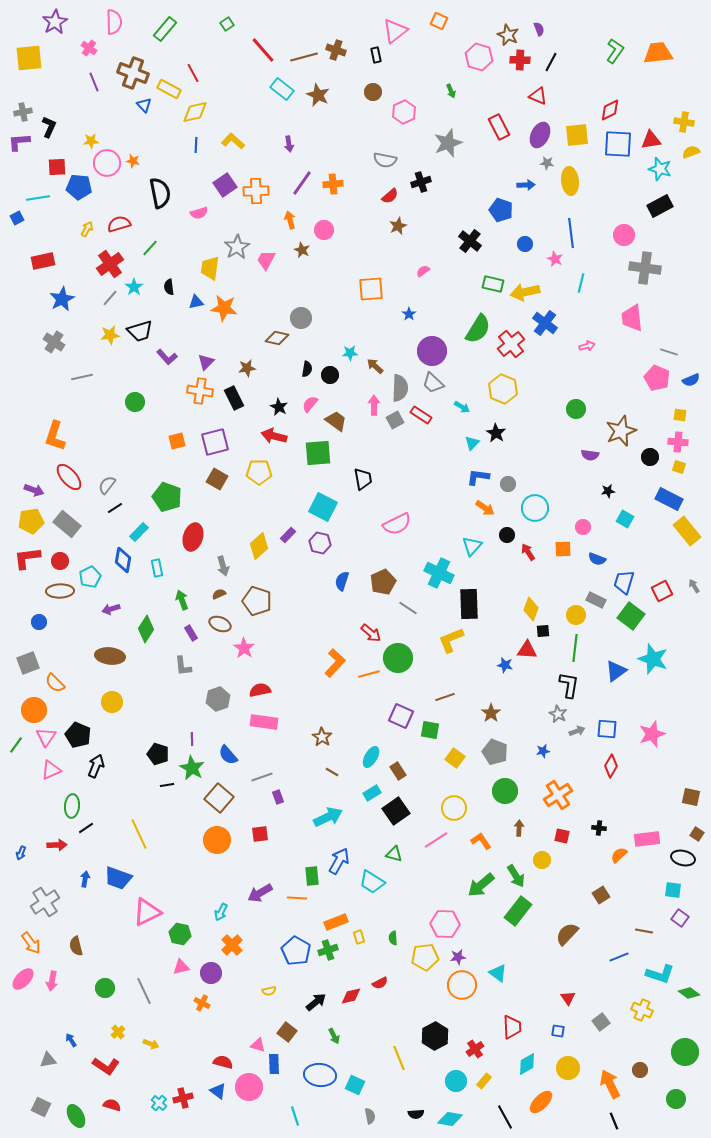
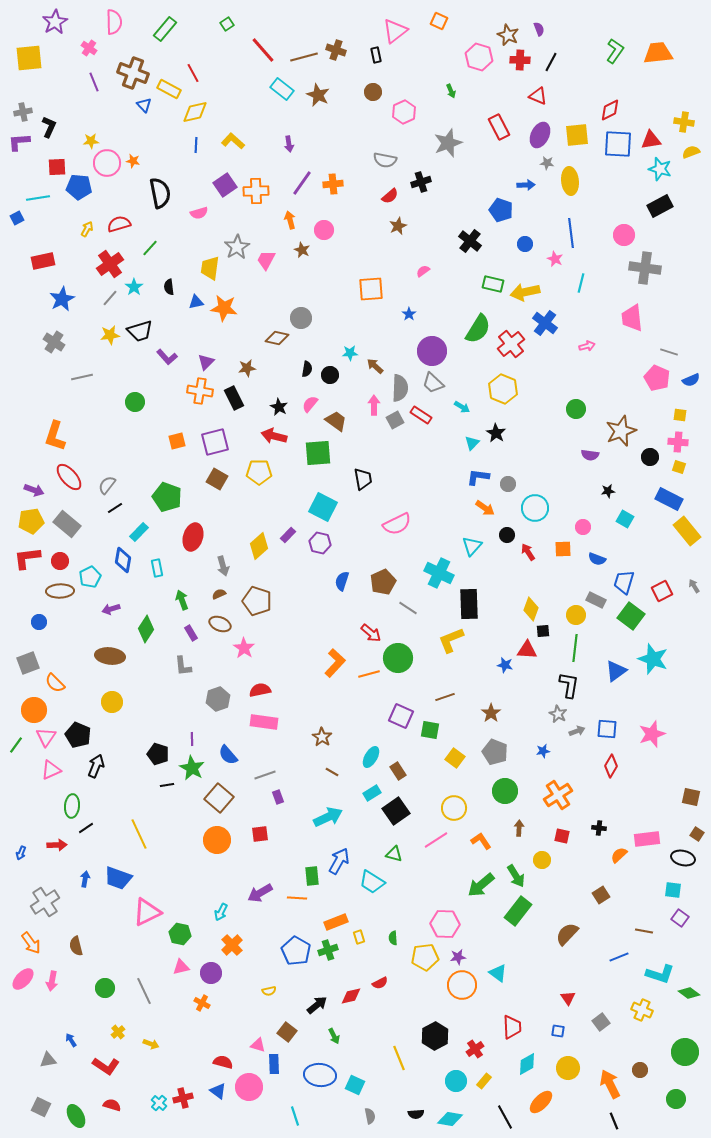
gray line at (262, 777): moved 3 px right, 2 px up
black arrow at (316, 1002): moved 1 px right, 3 px down
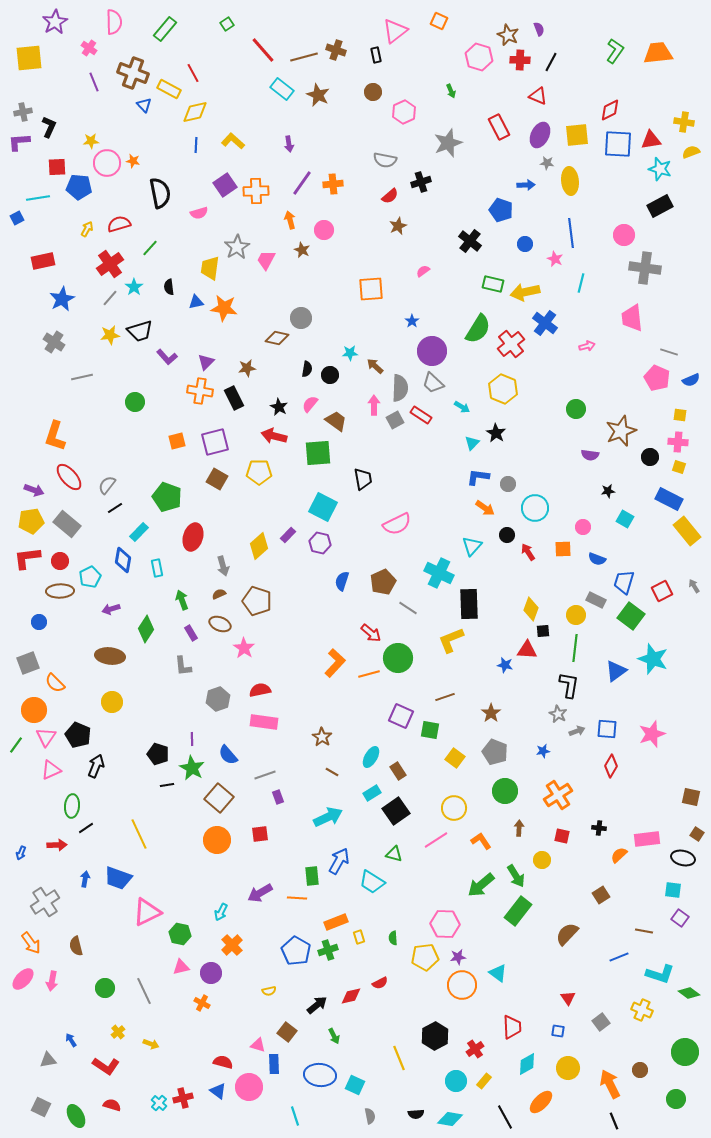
blue star at (409, 314): moved 3 px right, 7 px down
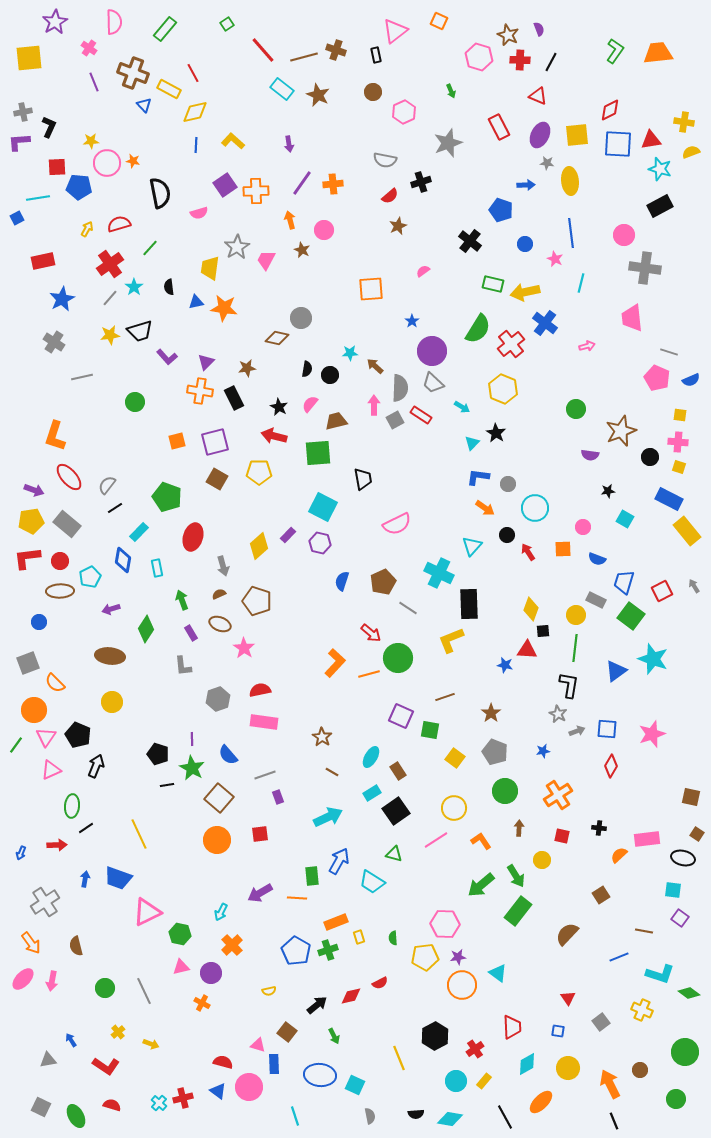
brown trapezoid at (336, 421): rotated 50 degrees counterclockwise
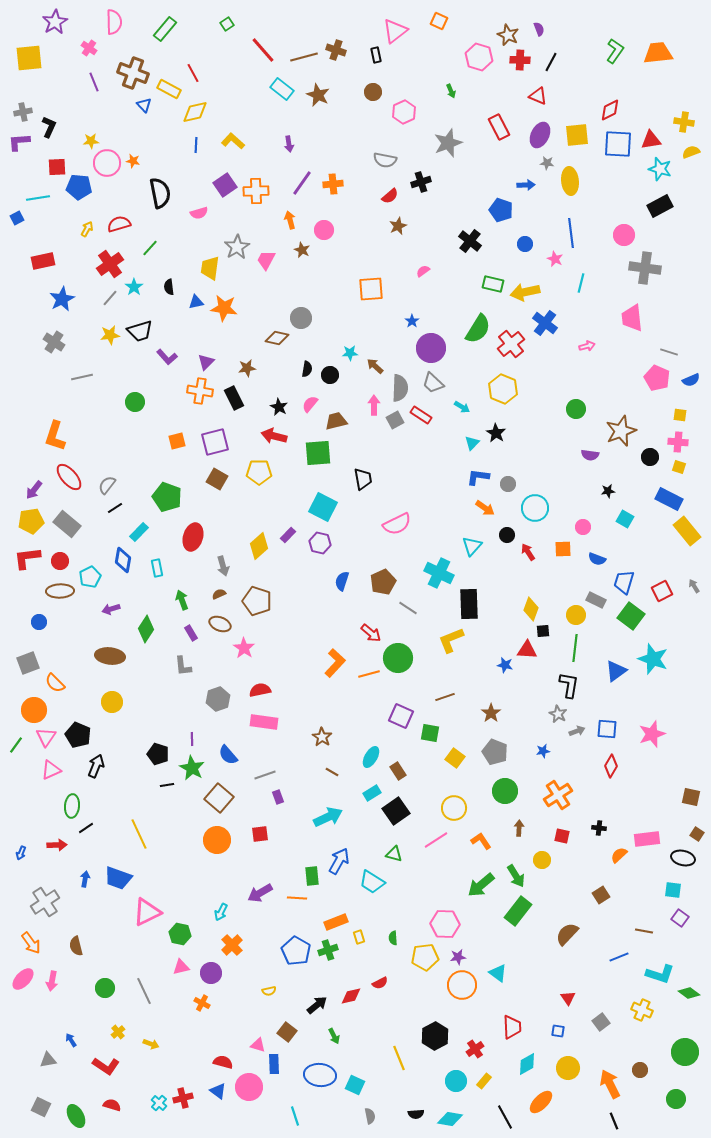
purple circle at (432, 351): moved 1 px left, 3 px up
purple arrow at (34, 490): rotated 108 degrees clockwise
green square at (430, 730): moved 3 px down
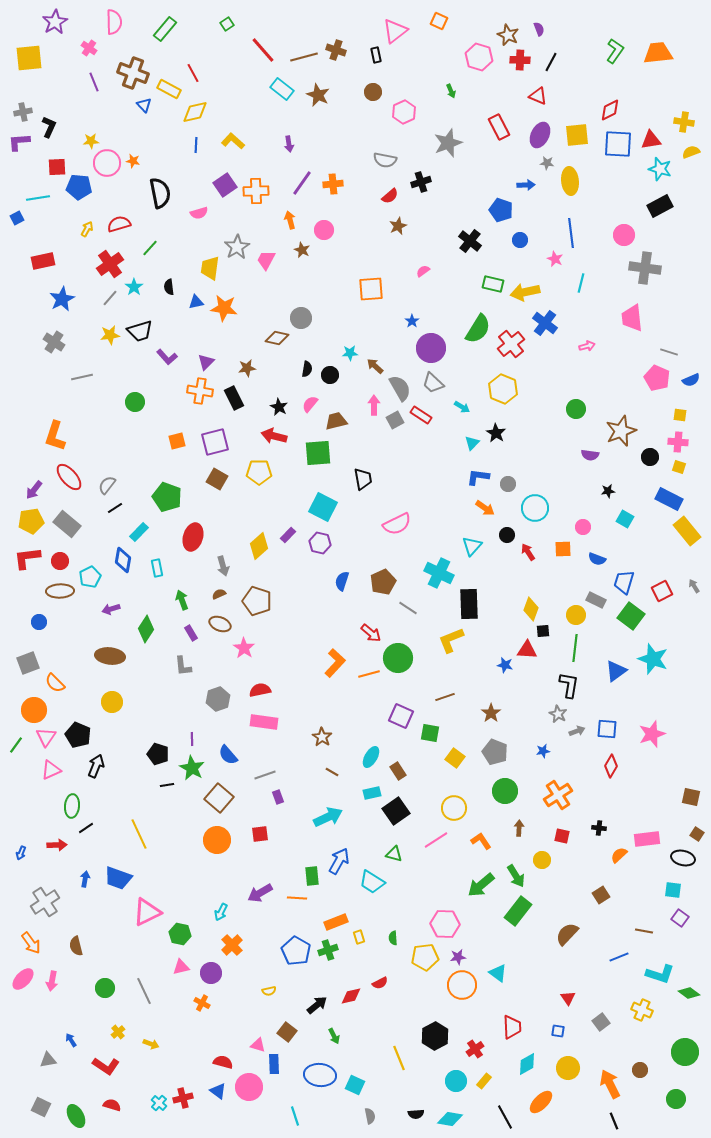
blue circle at (525, 244): moved 5 px left, 4 px up
gray semicircle at (400, 388): rotated 32 degrees counterclockwise
cyan rectangle at (372, 793): rotated 18 degrees clockwise
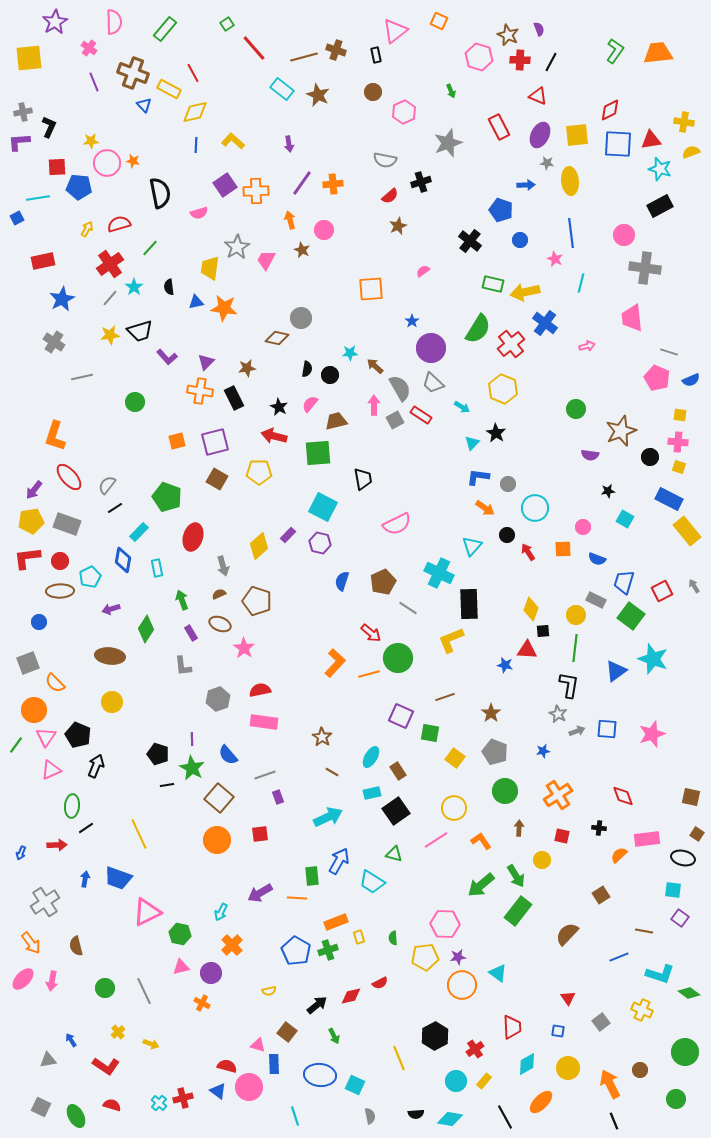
red line at (263, 50): moved 9 px left, 2 px up
gray rectangle at (67, 524): rotated 20 degrees counterclockwise
red diamond at (611, 766): moved 12 px right, 30 px down; rotated 50 degrees counterclockwise
red semicircle at (223, 1062): moved 4 px right, 4 px down
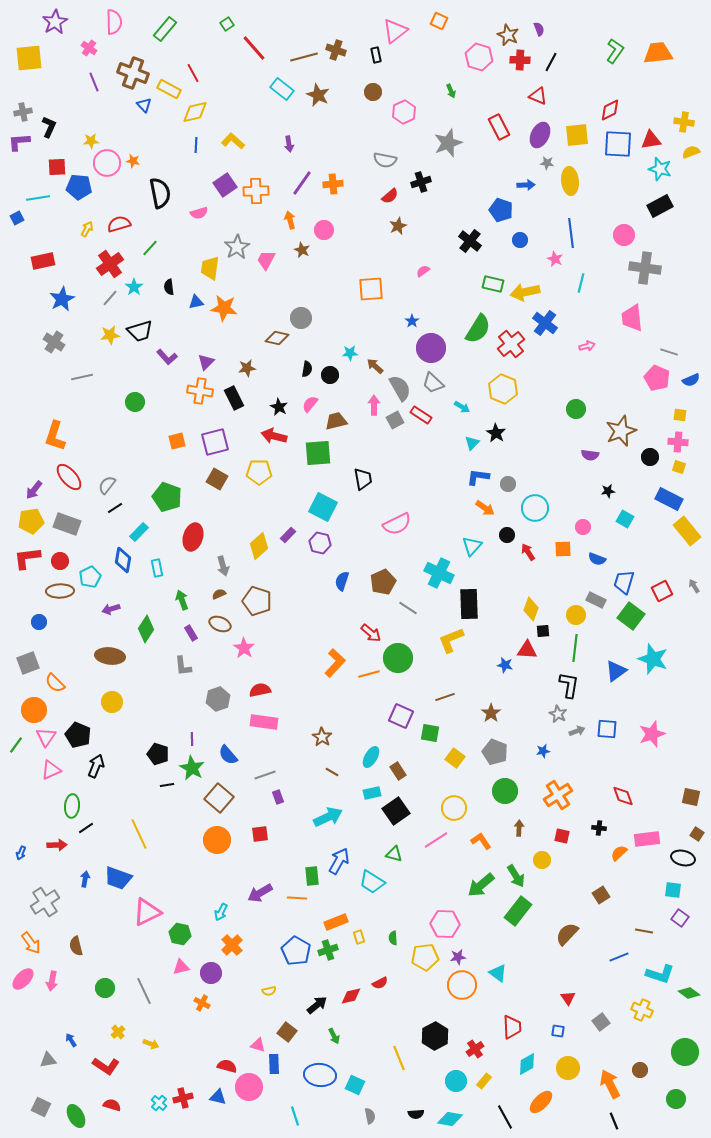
orange semicircle at (619, 855): moved 2 px up
blue triangle at (218, 1091): moved 6 px down; rotated 24 degrees counterclockwise
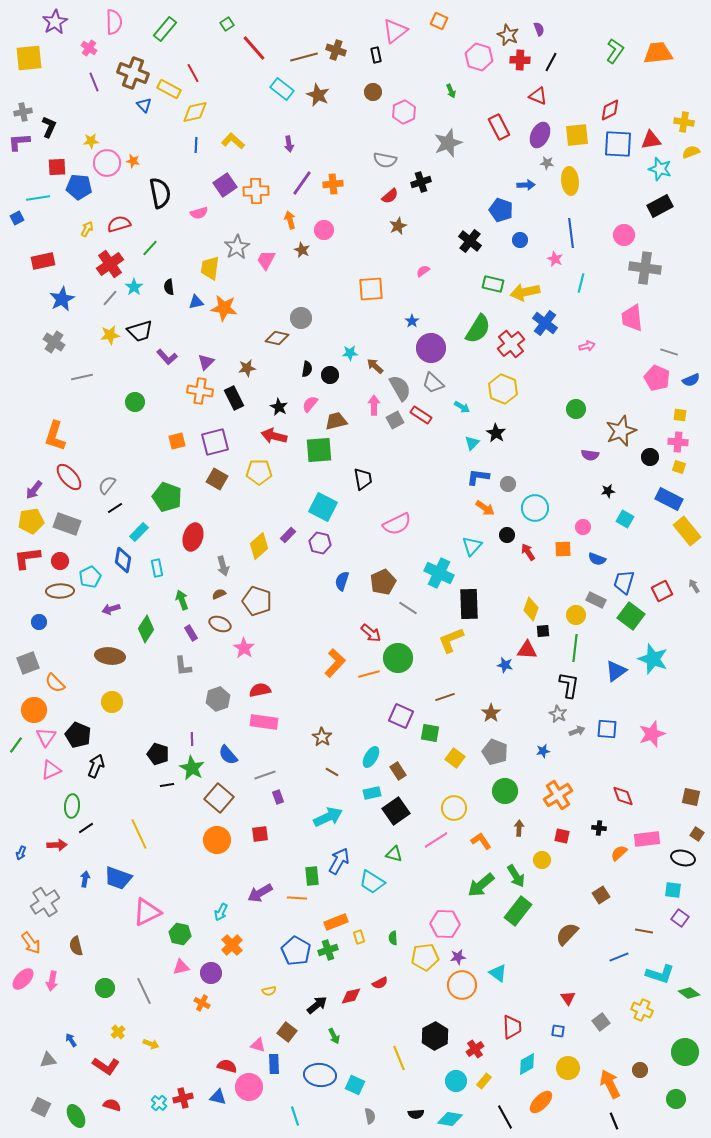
green square at (318, 453): moved 1 px right, 3 px up
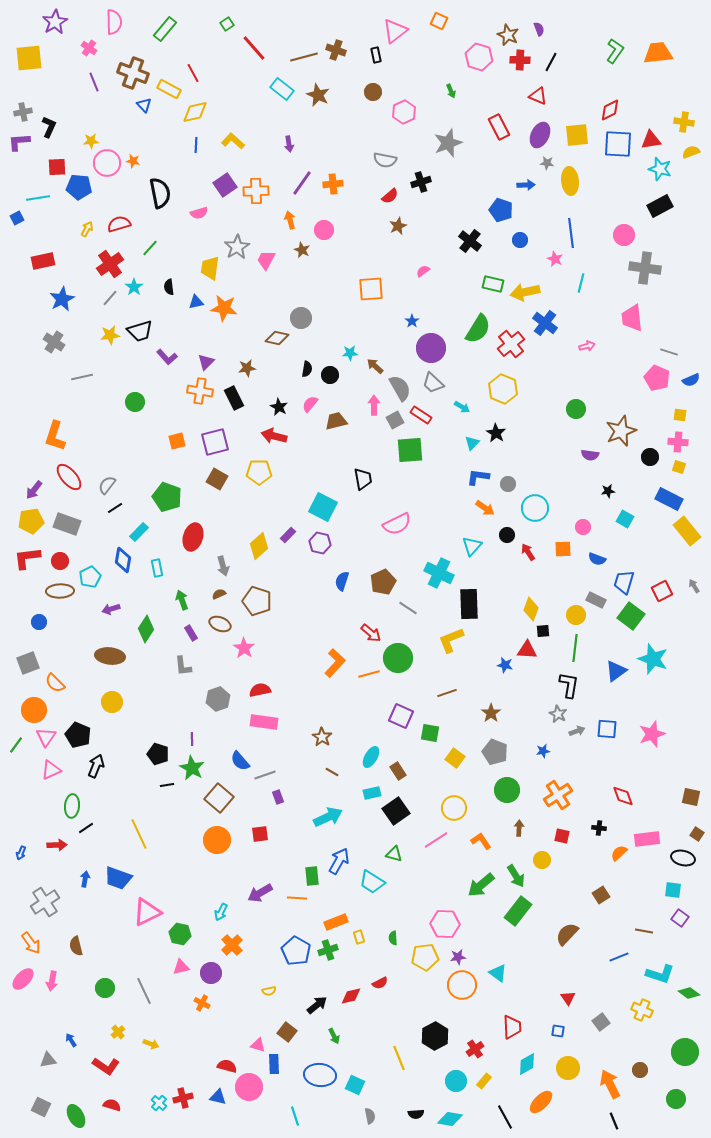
green square at (319, 450): moved 91 px right
brown line at (445, 697): moved 2 px right, 4 px up
blue semicircle at (228, 755): moved 12 px right, 6 px down
green circle at (505, 791): moved 2 px right, 1 px up
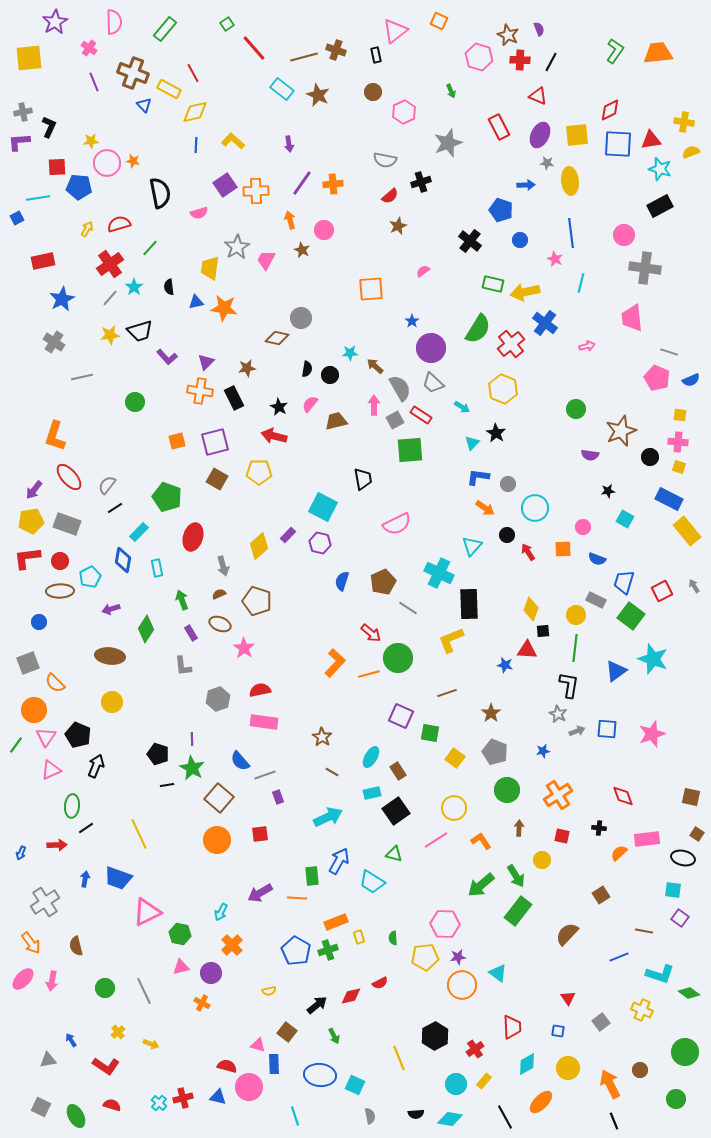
cyan circle at (456, 1081): moved 3 px down
